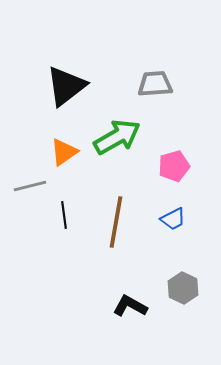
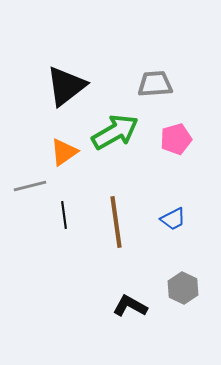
green arrow: moved 2 px left, 5 px up
pink pentagon: moved 2 px right, 27 px up
brown line: rotated 18 degrees counterclockwise
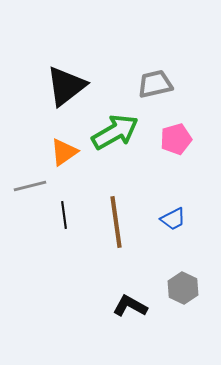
gray trapezoid: rotated 9 degrees counterclockwise
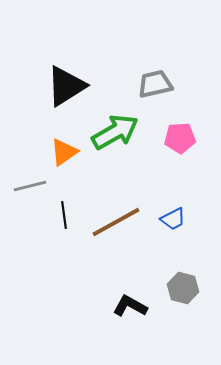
black triangle: rotated 6 degrees clockwise
pink pentagon: moved 4 px right, 1 px up; rotated 12 degrees clockwise
brown line: rotated 69 degrees clockwise
gray hexagon: rotated 12 degrees counterclockwise
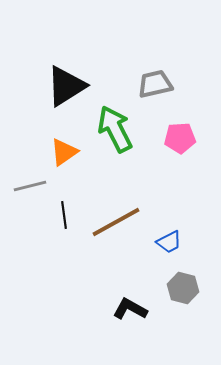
green arrow: moved 3 px up; rotated 87 degrees counterclockwise
blue trapezoid: moved 4 px left, 23 px down
black L-shape: moved 3 px down
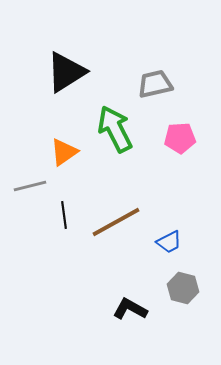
black triangle: moved 14 px up
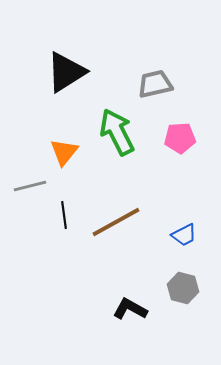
green arrow: moved 2 px right, 3 px down
orange triangle: rotated 16 degrees counterclockwise
blue trapezoid: moved 15 px right, 7 px up
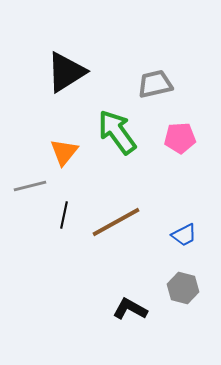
green arrow: rotated 9 degrees counterclockwise
black line: rotated 20 degrees clockwise
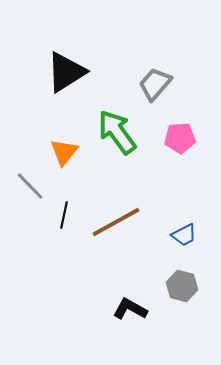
gray trapezoid: rotated 36 degrees counterclockwise
gray line: rotated 60 degrees clockwise
gray hexagon: moved 1 px left, 2 px up
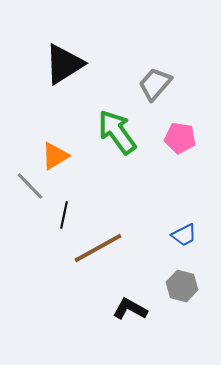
black triangle: moved 2 px left, 8 px up
pink pentagon: rotated 12 degrees clockwise
orange triangle: moved 9 px left, 4 px down; rotated 20 degrees clockwise
brown line: moved 18 px left, 26 px down
